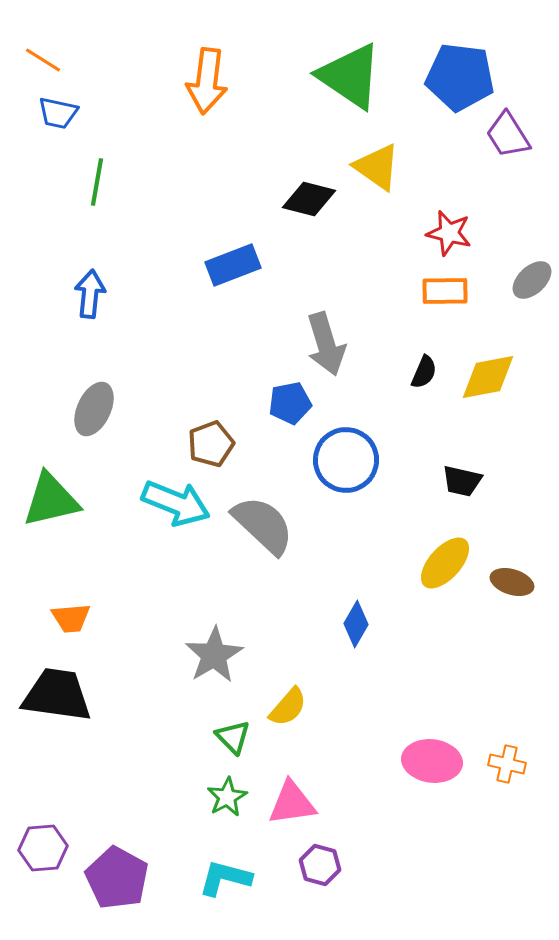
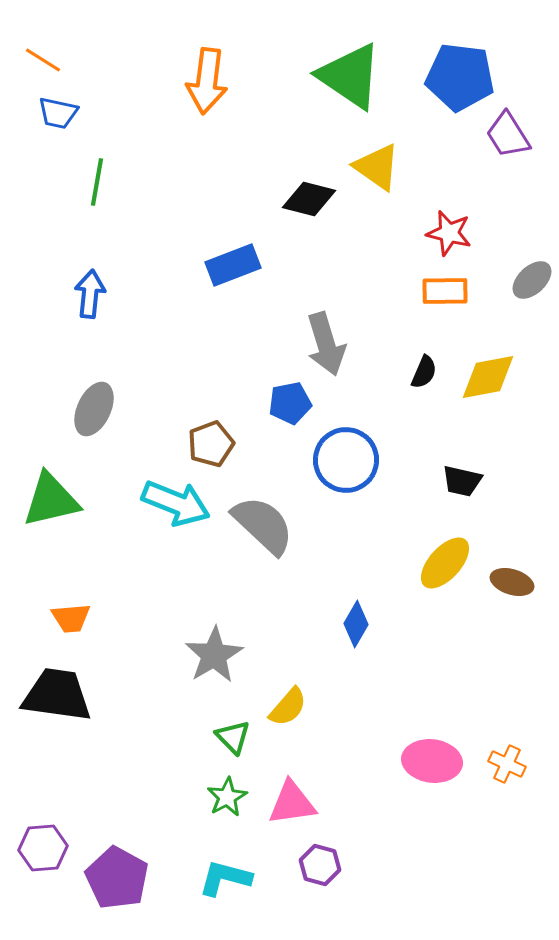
orange cross at (507, 764): rotated 12 degrees clockwise
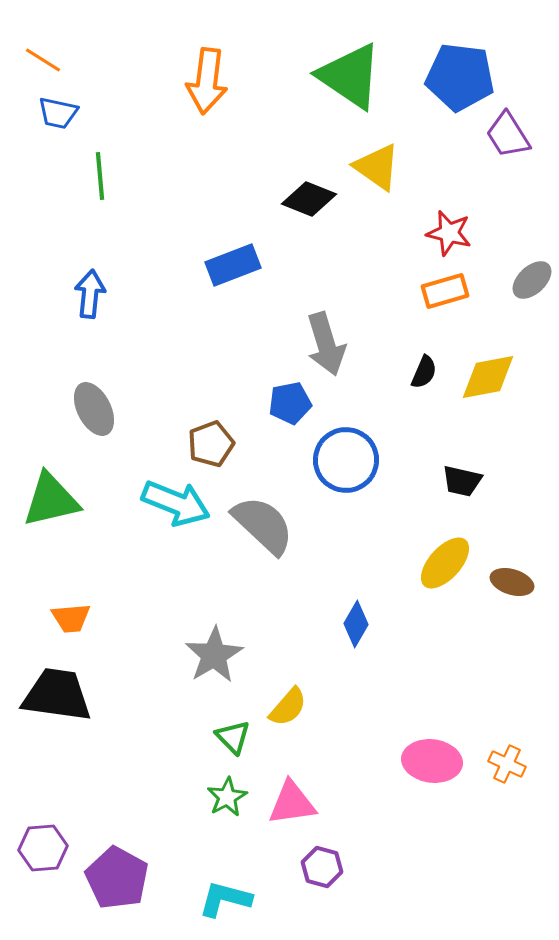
green line at (97, 182): moved 3 px right, 6 px up; rotated 15 degrees counterclockwise
black diamond at (309, 199): rotated 8 degrees clockwise
orange rectangle at (445, 291): rotated 15 degrees counterclockwise
gray ellipse at (94, 409): rotated 52 degrees counterclockwise
purple hexagon at (320, 865): moved 2 px right, 2 px down
cyan L-shape at (225, 878): moved 21 px down
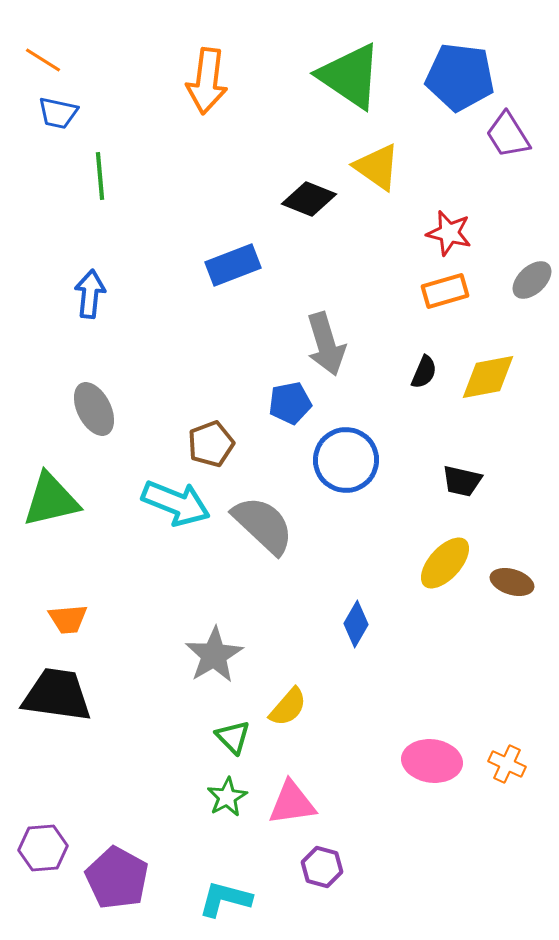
orange trapezoid at (71, 618): moved 3 px left, 1 px down
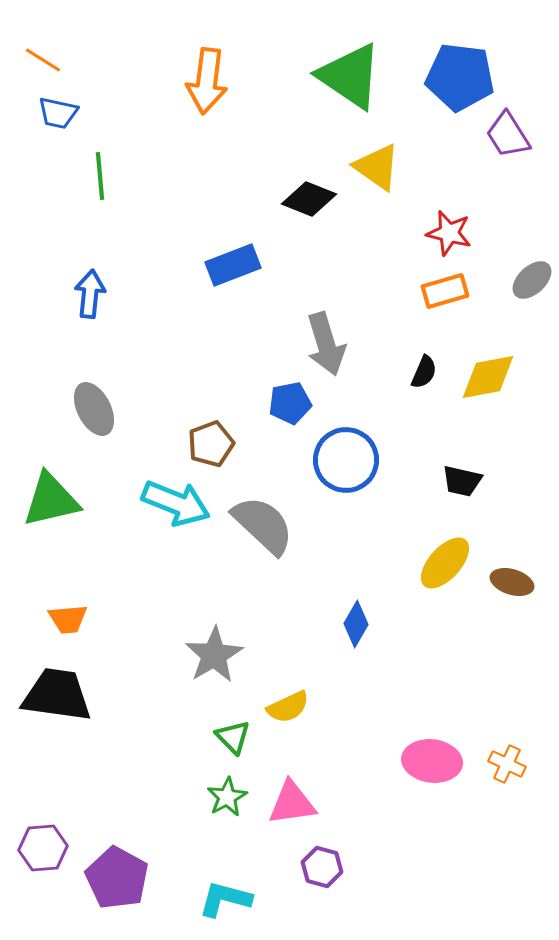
yellow semicircle at (288, 707): rotated 24 degrees clockwise
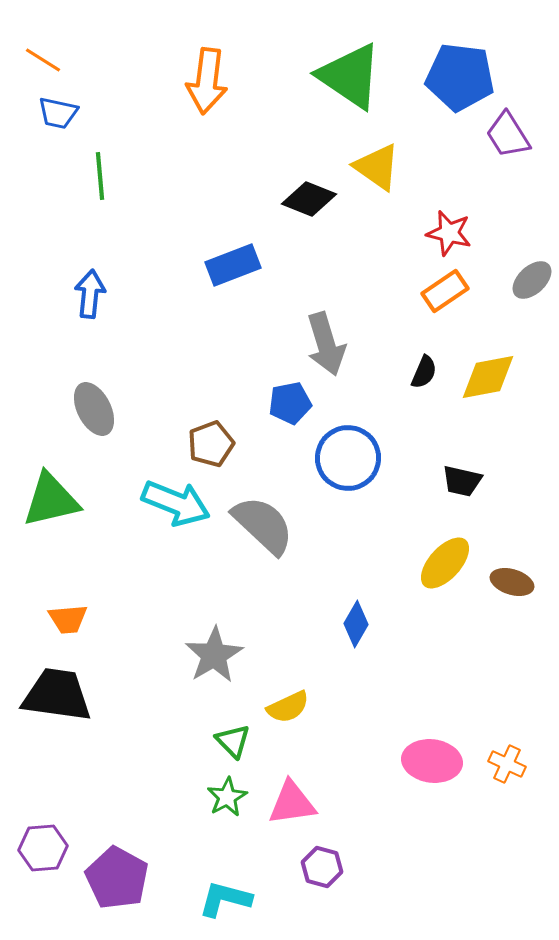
orange rectangle at (445, 291): rotated 18 degrees counterclockwise
blue circle at (346, 460): moved 2 px right, 2 px up
green triangle at (233, 737): moved 4 px down
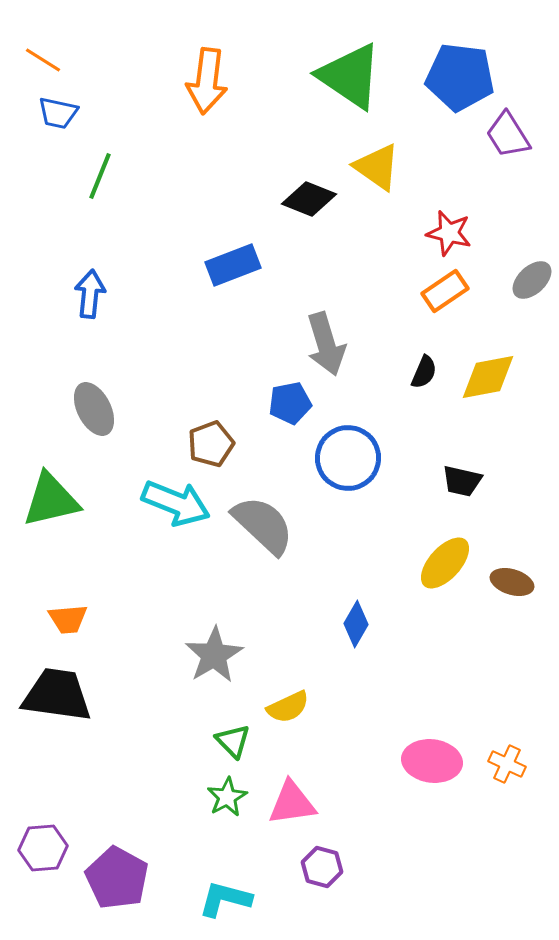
green line at (100, 176): rotated 27 degrees clockwise
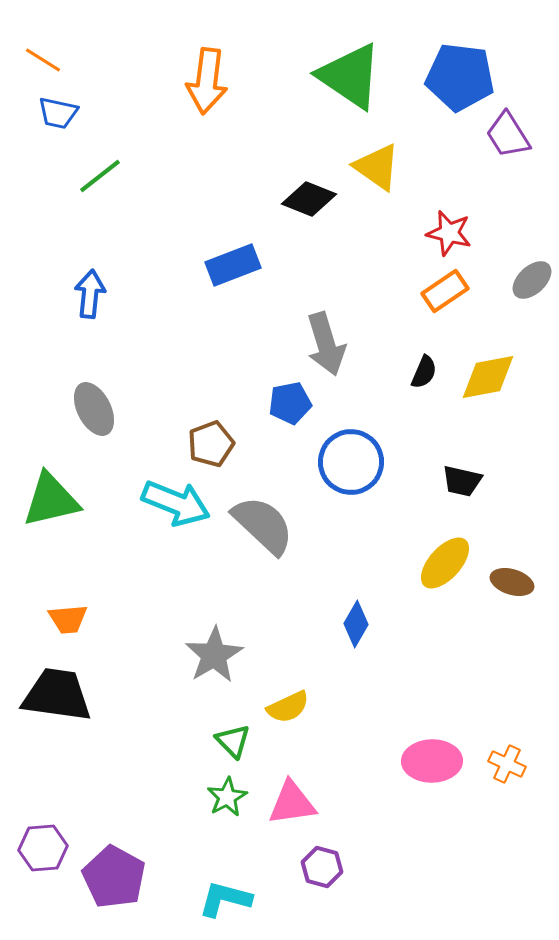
green line at (100, 176): rotated 30 degrees clockwise
blue circle at (348, 458): moved 3 px right, 4 px down
pink ellipse at (432, 761): rotated 8 degrees counterclockwise
purple pentagon at (117, 878): moved 3 px left, 1 px up
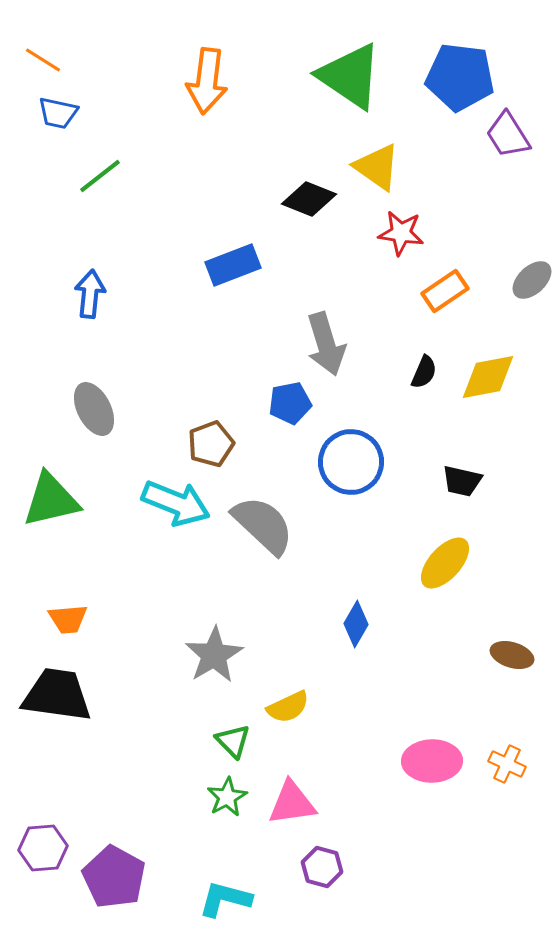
red star at (449, 233): moved 48 px left; rotated 6 degrees counterclockwise
brown ellipse at (512, 582): moved 73 px down
